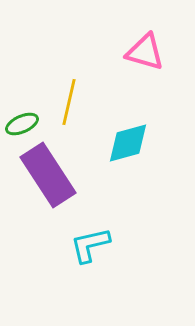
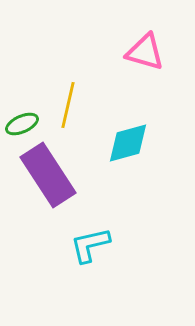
yellow line: moved 1 px left, 3 px down
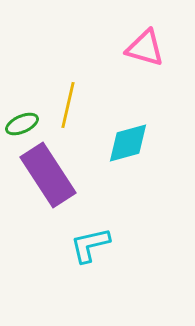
pink triangle: moved 4 px up
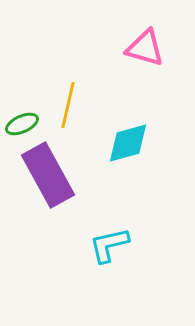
purple rectangle: rotated 4 degrees clockwise
cyan L-shape: moved 19 px right
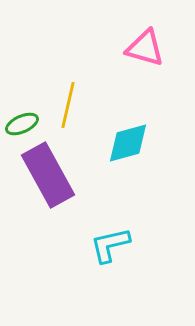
cyan L-shape: moved 1 px right
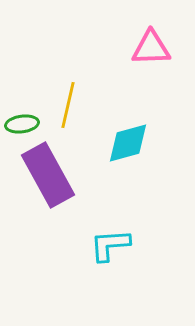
pink triangle: moved 6 px right; rotated 18 degrees counterclockwise
green ellipse: rotated 16 degrees clockwise
cyan L-shape: rotated 9 degrees clockwise
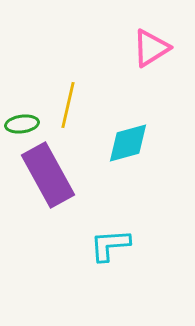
pink triangle: rotated 30 degrees counterclockwise
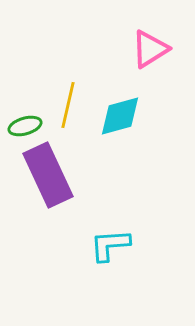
pink triangle: moved 1 px left, 1 px down
green ellipse: moved 3 px right, 2 px down; rotated 8 degrees counterclockwise
cyan diamond: moved 8 px left, 27 px up
purple rectangle: rotated 4 degrees clockwise
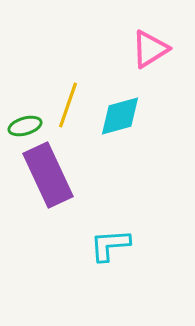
yellow line: rotated 6 degrees clockwise
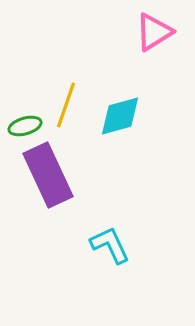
pink triangle: moved 4 px right, 17 px up
yellow line: moved 2 px left
cyan L-shape: rotated 69 degrees clockwise
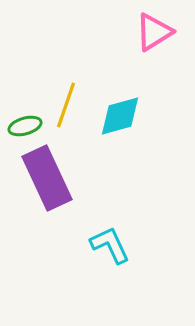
purple rectangle: moved 1 px left, 3 px down
